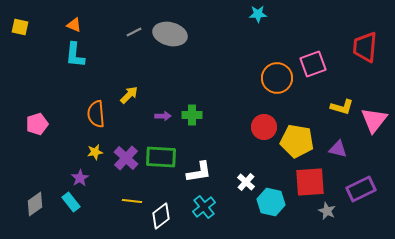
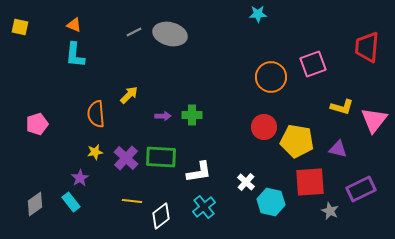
red trapezoid: moved 2 px right
orange circle: moved 6 px left, 1 px up
gray star: moved 3 px right
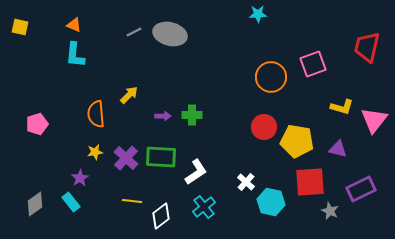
red trapezoid: rotated 8 degrees clockwise
white L-shape: moved 3 px left; rotated 24 degrees counterclockwise
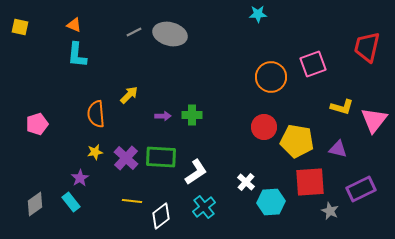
cyan L-shape: moved 2 px right
cyan hexagon: rotated 16 degrees counterclockwise
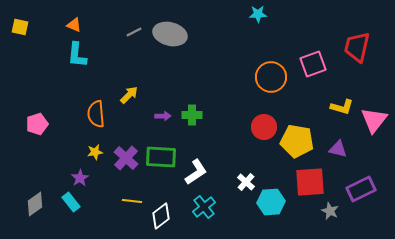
red trapezoid: moved 10 px left
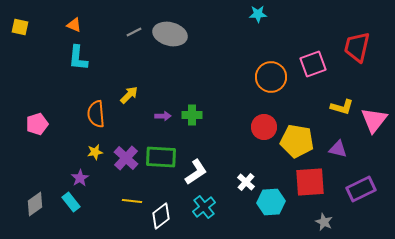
cyan L-shape: moved 1 px right, 3 px down
gray star: moved 6 px left, 11 px down
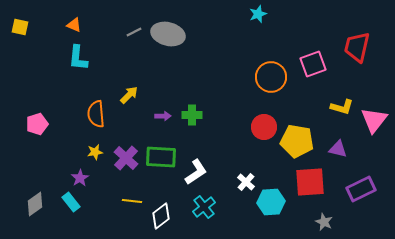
cyan star: rotated 18 degrees counterclockwise
gray ellipse: moved 2 px left
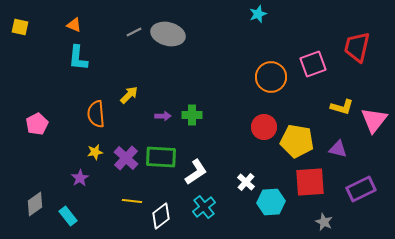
pink pentagon: rotated 10 degrees counterclockwise
cyan rectangle: moved 3 px left, 14 px down
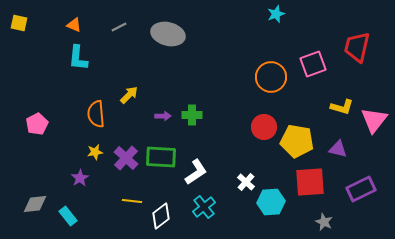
cyan star: moved 18 px right
yellow square: moved 1 px left, 4 px up
gray line: moved 15 px left, 5 px up
gray diamond: rotated 30 degrees clockwise
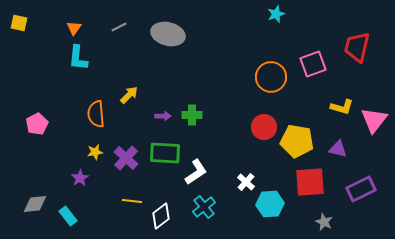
orange triangle: moved 3 px down; rotated 42 degrees clockwise
green rectangle: moved 4 px right, 4 px up
cyan hexagon: moved 1 px left, 2 px down
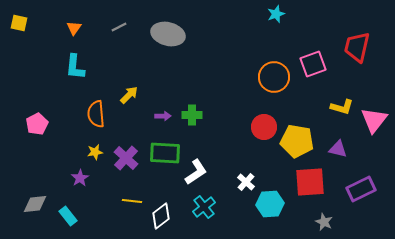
cyan L-shape: moved 3 px left, 9 px down
orange circle: moved 3 px right
